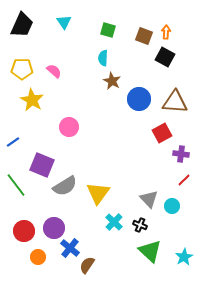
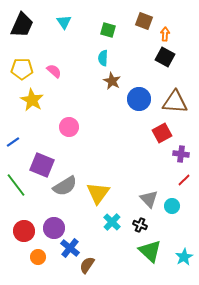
orange arrow: moved 1 px left, 2 px down
brown square: moved 15 px up
cyan cross: moved 2 px left
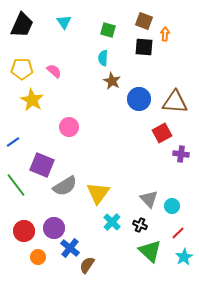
black square: moved 21 px left, 10 px up; rotated 24 degrees counterclockwise
red line: moved 6 px left, 53 px down
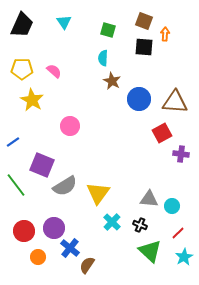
pink circle: moved 1 px right, 1 px up
gray triangle: rotated 42 degrees counterclockwise
